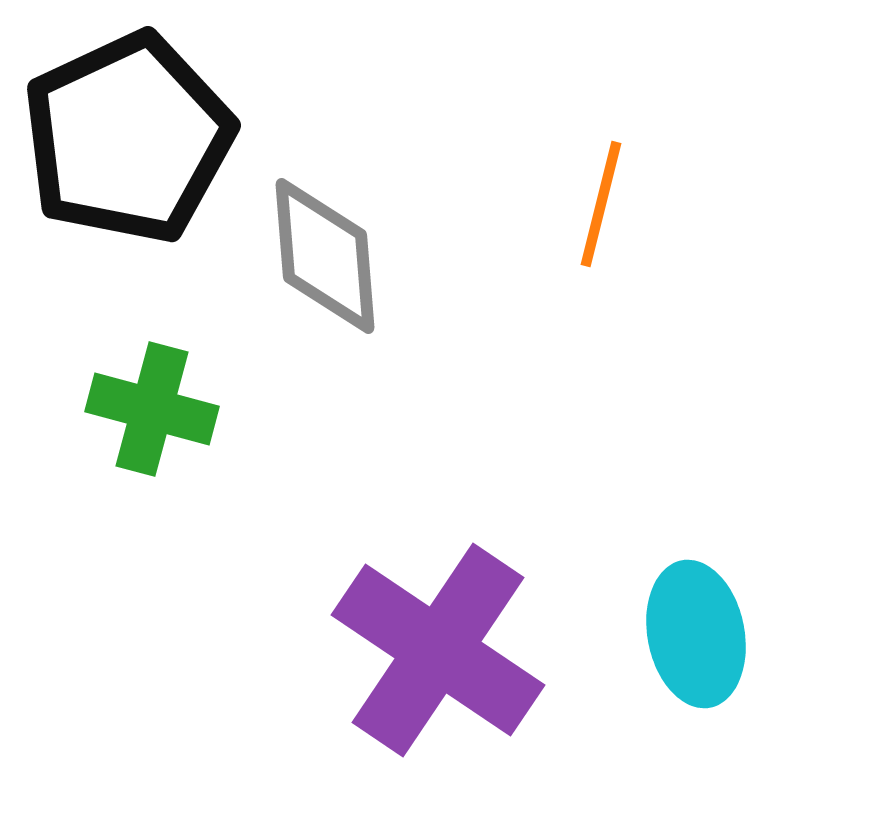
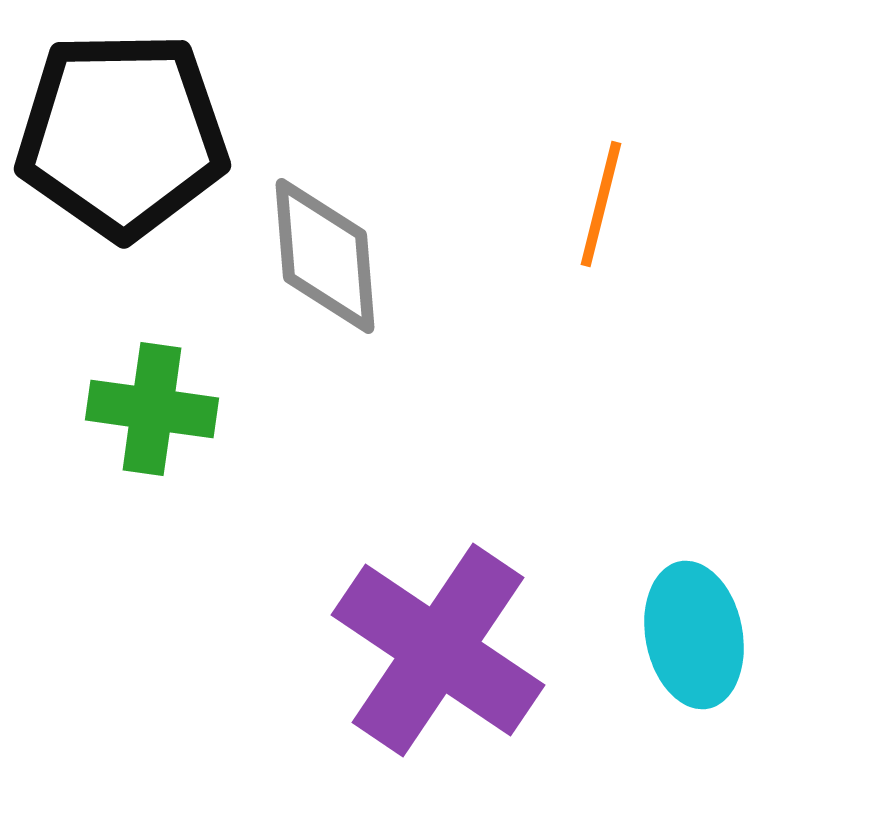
black pentagon: moved 6 px left, 3 px up; rotated 24 degrees clockwise
green cross: rotated 7 degrees counterclockwise
cyan ellipse: moved 2 px left, 1 px down
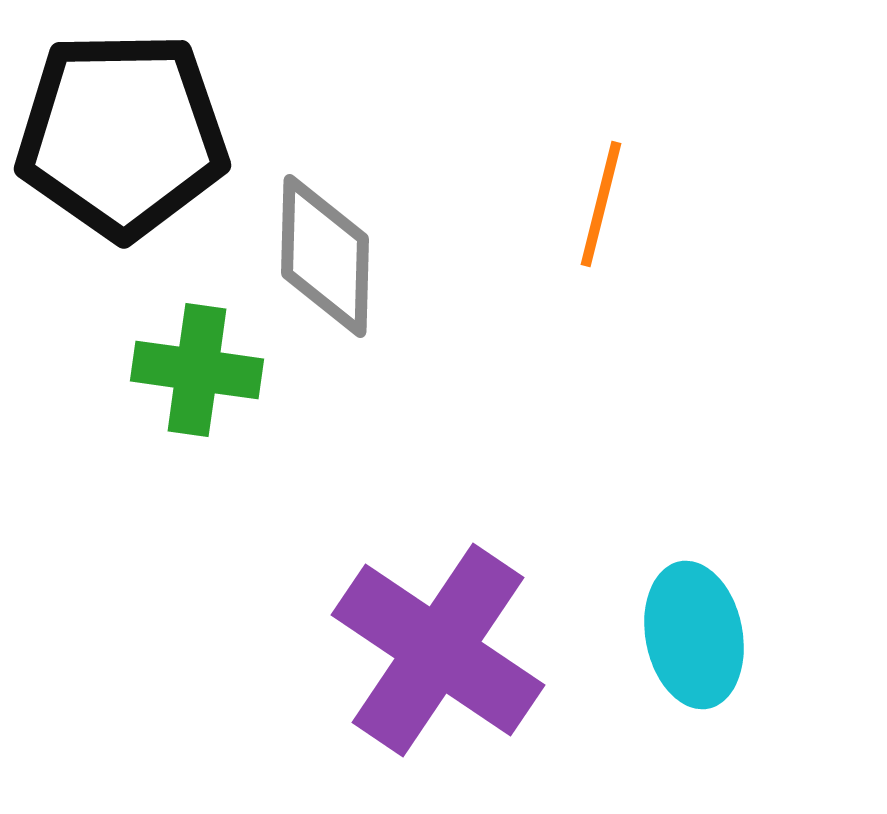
gray diamond: rotated 6 degrees clockwise
green cross: moved 45 px right, 39 px up
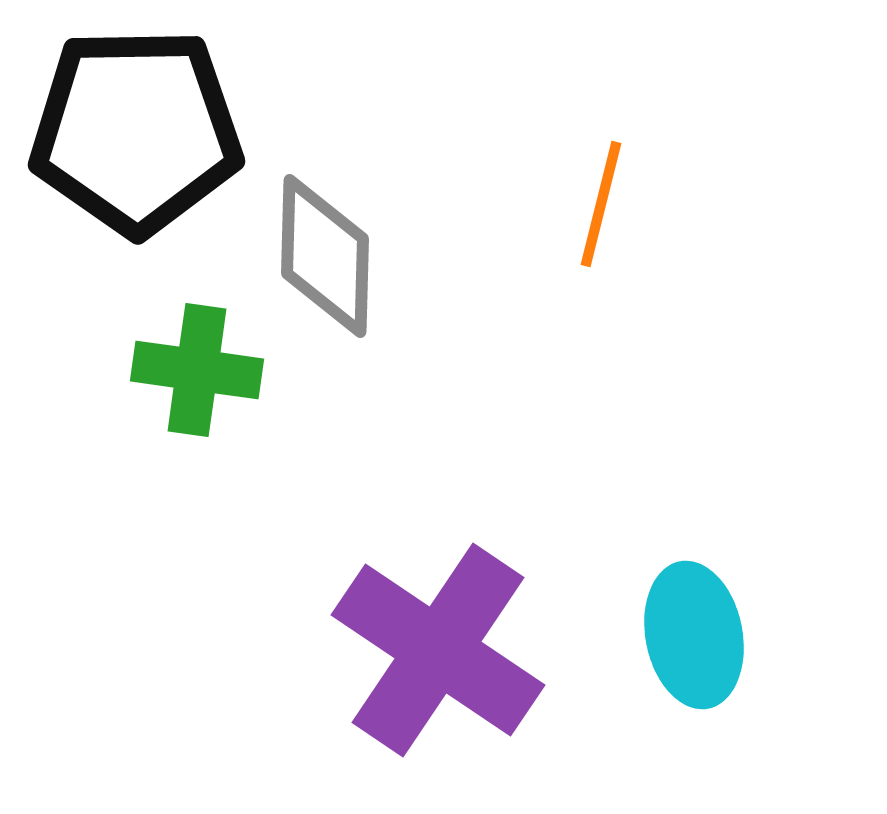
black pentagon: moved 14 px right, 4 px up
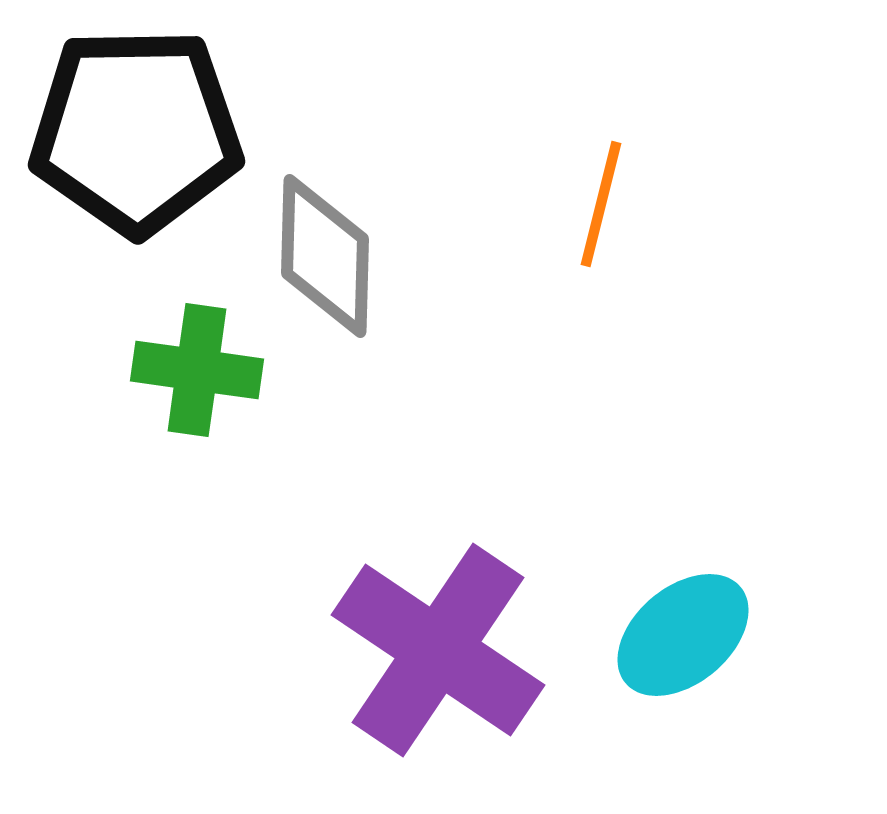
cyan ellipse: moved 11 px left; rotated 61 degrees clockwise
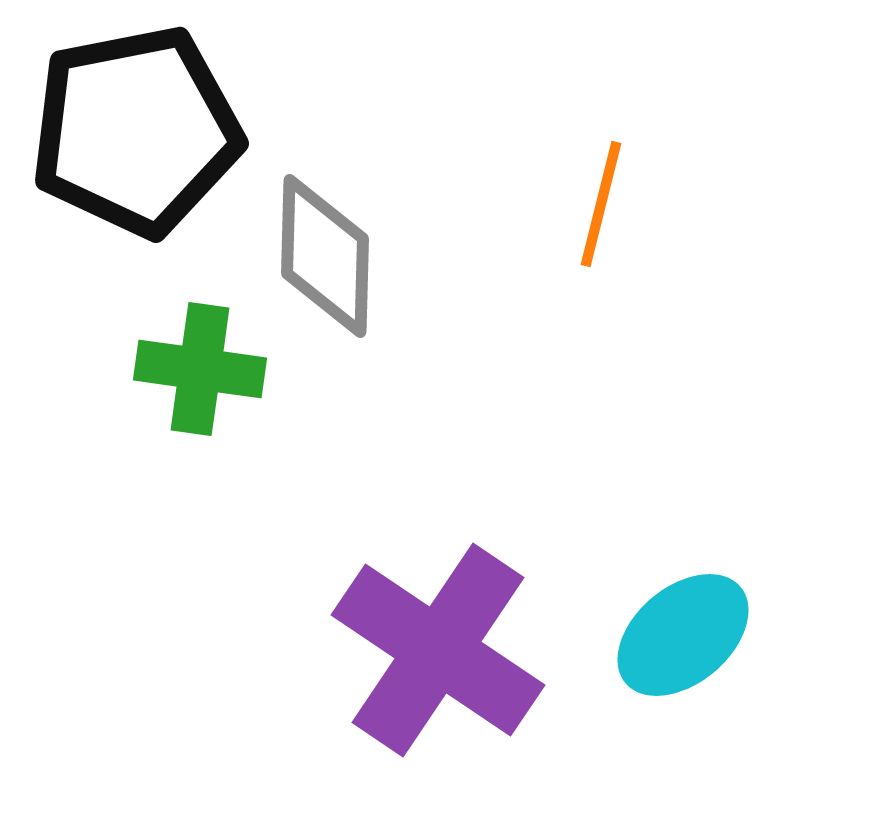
black pentagon: rotated 10 degrees counterclockwise
green cross: moved 3 px right, 1 px up
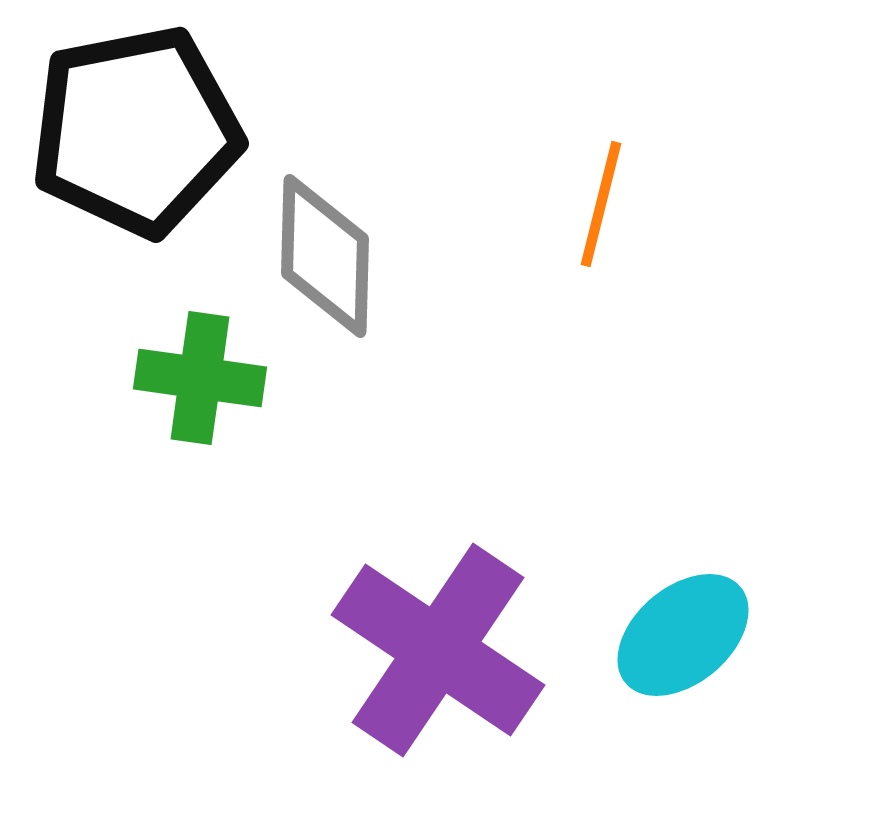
green cross: moved 9 px down
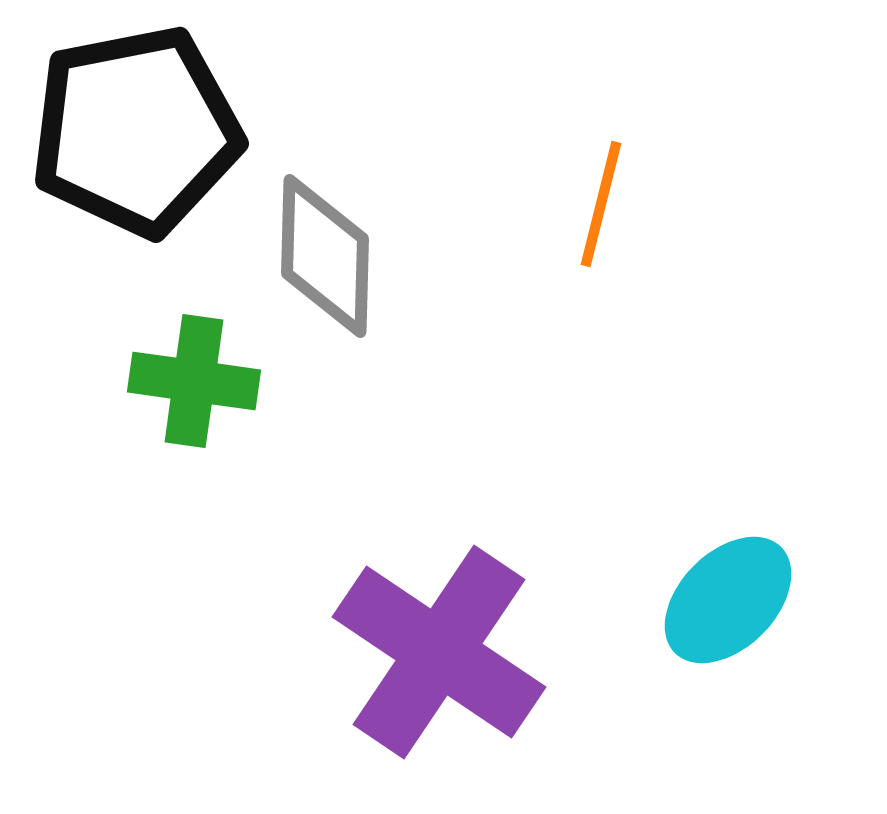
green cross: moved 6 px left, 3 px down
cyan ellipse: moved 45 px right, 35 px up; rotated 5 degrees counterclockwise
purple cross: moved 1 px right, 2 px down
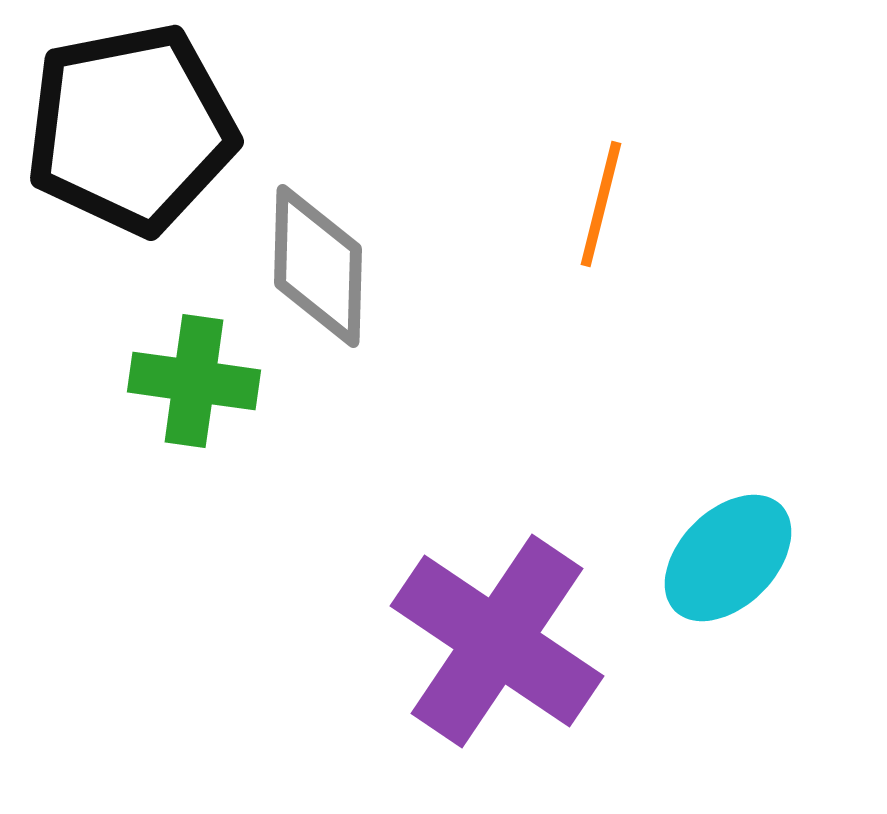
black pentagon: moved 5 px left, 2 px up
gray diamond: moved 7 px left, 10 px down
cyan ellipse: moved 42 px up
purple cross: moved 58 px right, 11 px up
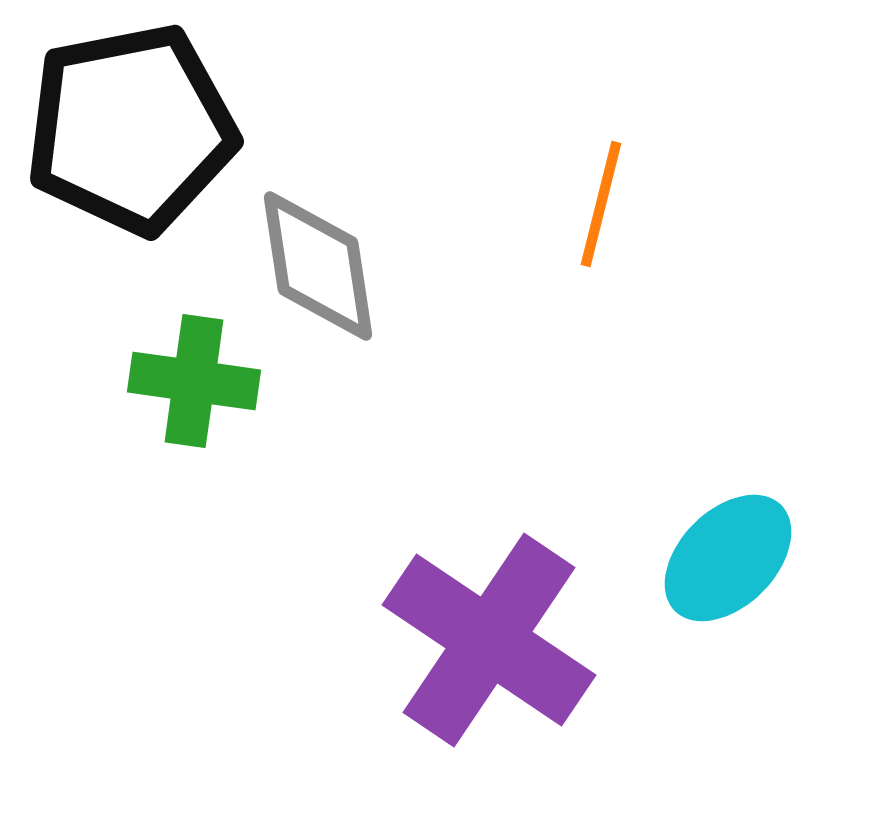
gray diamond: rotated 10 degrees counterclockwise
purple cross: moved 8 px left, 1 px up
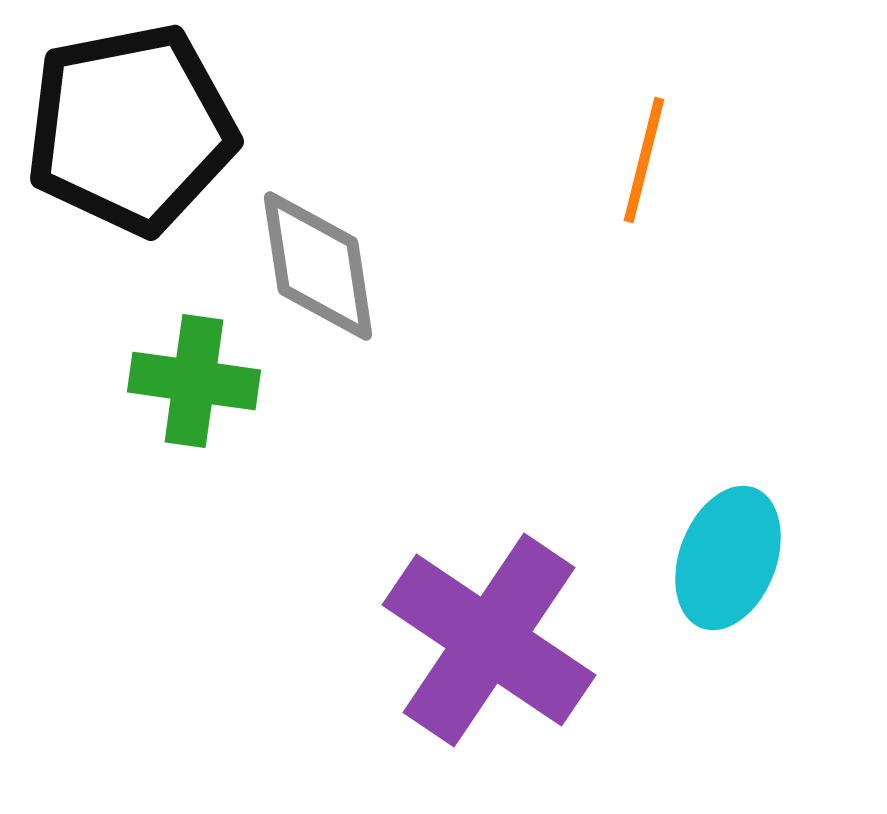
orange line: moved 43 px right, 44 px up
cyan ellipse: rotated 24 degrees counterclockwise
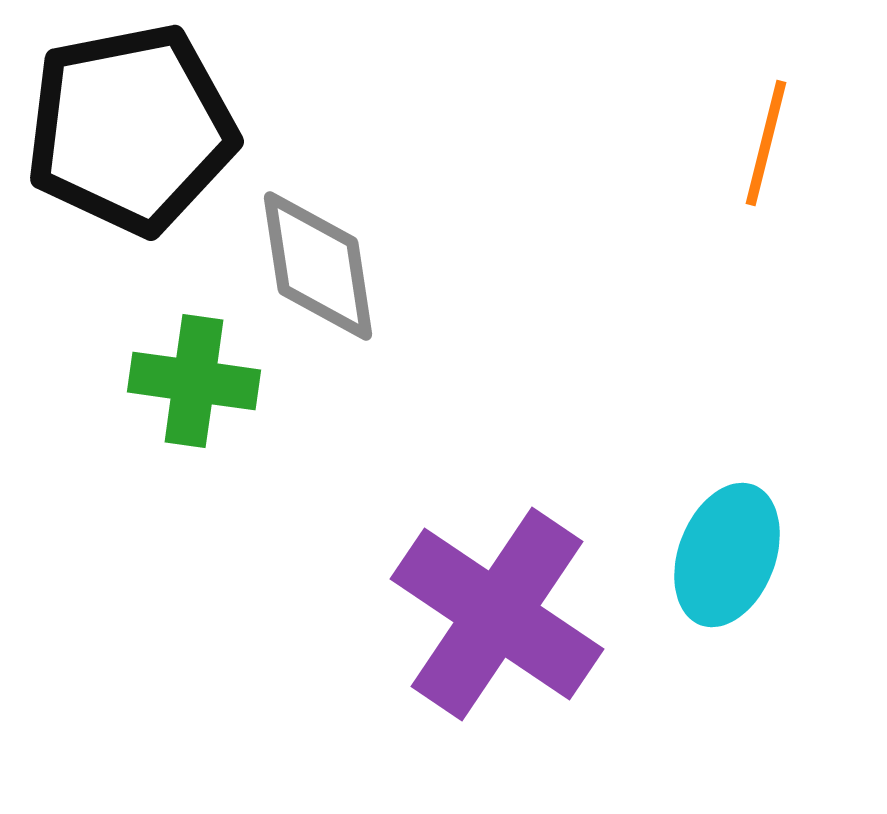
orange line: moved 122 px right, 17 px up
cyan ellipse: moved 1 px left, 3 px up
purple cross: moved 8 px right, 26 px up
